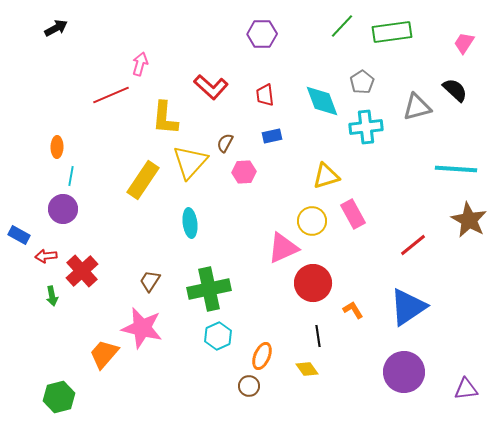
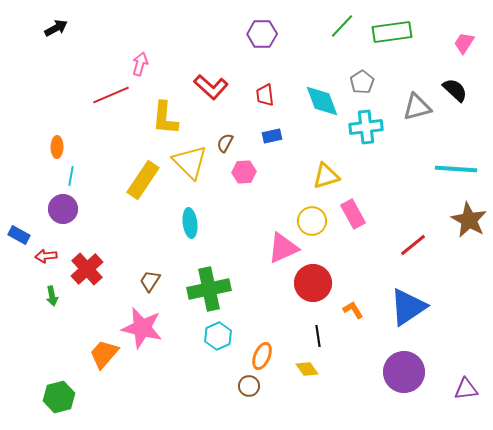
yellow triangle at (190, 162): rotated 27 degrees counterclockwise
red cross at (82, 271): moved 5 px right, 2 px up
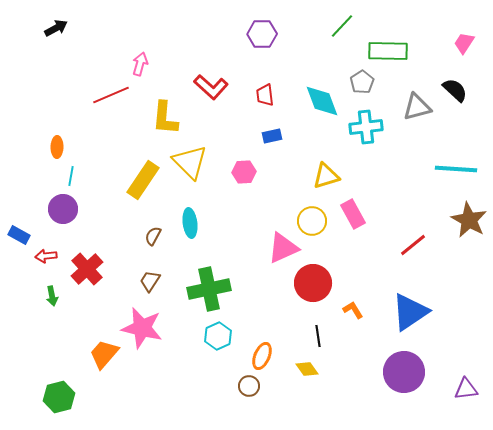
green rectangle at (392, 32): moved 4 px left, 19 px down; rotated 9 degrees clockwise
brown semicircle at (225, 143): moved 72 px left, 93 px down
blue triangle at (408, 307): moved 2 px right, 5 px down
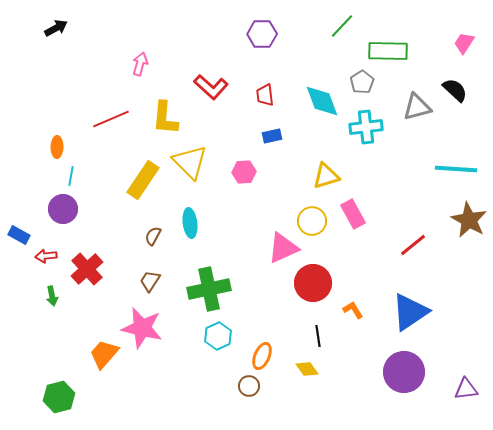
red line at (111, 95): moved 24 px down
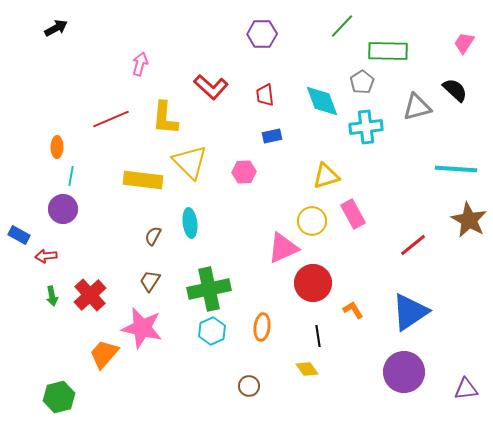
yellow rectangle at (143, 180): rotated 63 degrees clockwise
red cross at (87, 269): moved 3 px right, 26 px down
cyan hexagon at (218, 336): moved 6 px left, 5 px up
orange ellipse at (262, 356): moved 29 px up; rotated 16 degrees counterclockwise
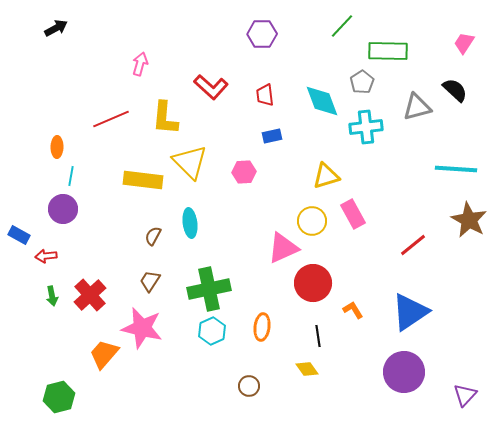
purple triangle at (466, 389): moved 1 px left, 6 px down; rotated 40 degrees counterclockwise
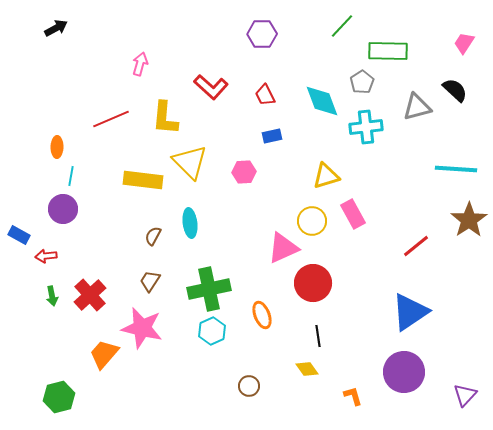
red trapezoid at (265, 95): rotated 20 degrees counterclockwise
brown star at (469, 220): rotated 9 degrees clockwise
red line at (413, 245): moved 3 px right, 1 px down
orange L-shape at (353, 310): moved 86 px down; rotated 15 degrees clockwise
orange ellipse at (262, 327): moved 12 px up; rotated 28 degrees counterclockwise
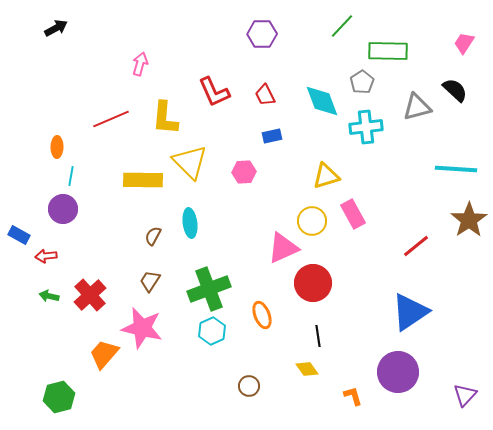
red L-shape at (211, 87): moved 3 px right, 5 px down; rotated 24 degrees clockwise
yellow rectangle at (143, 180): rotated 6 degrees counterclockwise
green cross at (209, 289): rotated 9 degrees counterclockwise
green arrow at (52, 296): moved 3 px left; rotated 114 degrees clockwise
purple circle at (404, 372): moved 6 px left
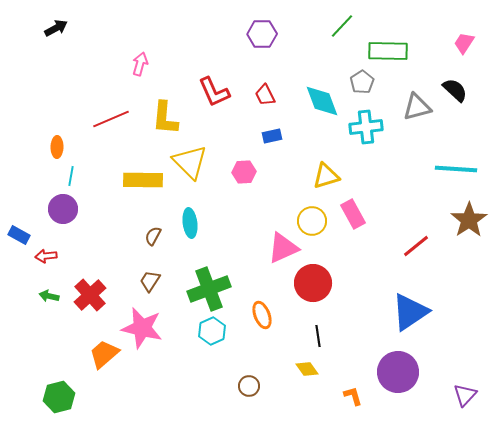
orange trapezoid at (104, 354): rotated 8 degrees clockwise
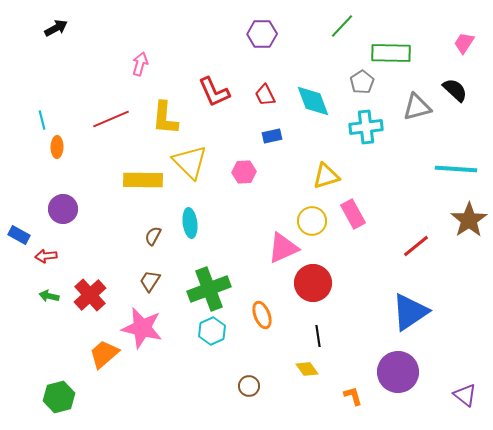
green rectangle at (388, 51): moved 3 px right, 2 px down
cyan diamond at (322, 101): moved 9 px left
cyan line at (71, 176): moved 29 px left, 56 px up; rotated 24 degrees counterclockwise
purple triangle at (465, 395): rotated 35 degrees counterclockwise
